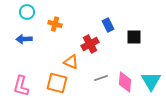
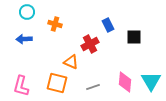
gray line: moved 8 px left, 9 px down
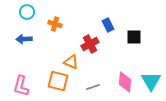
orange square: moved 1 px right, 2 px up
